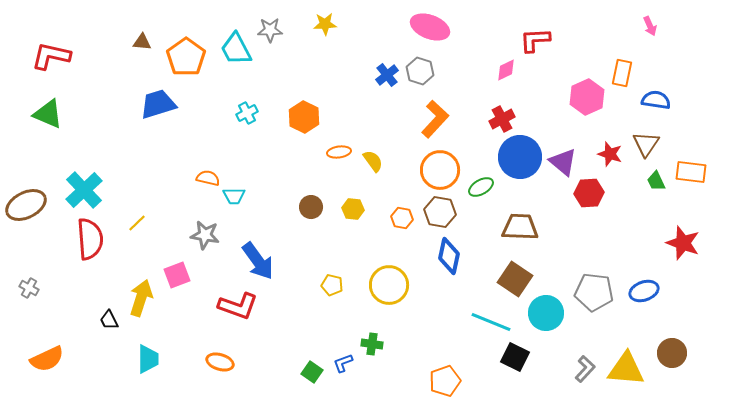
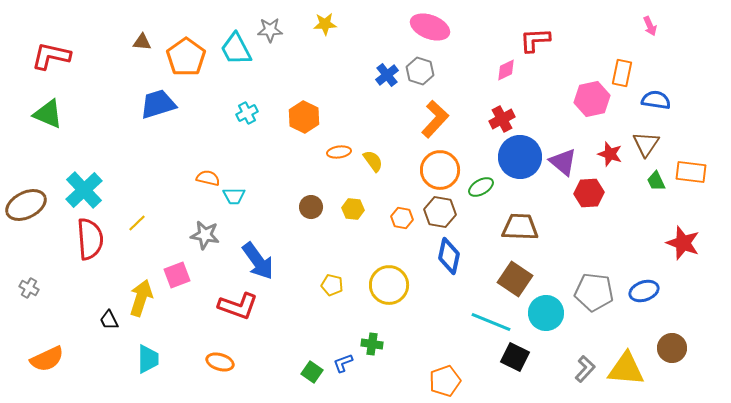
pink hexagon at (587, 97): moved 5 px right, 2 px down; rotated 12 degrees clockwise
brown circle at (672, 353): moved 5 px up
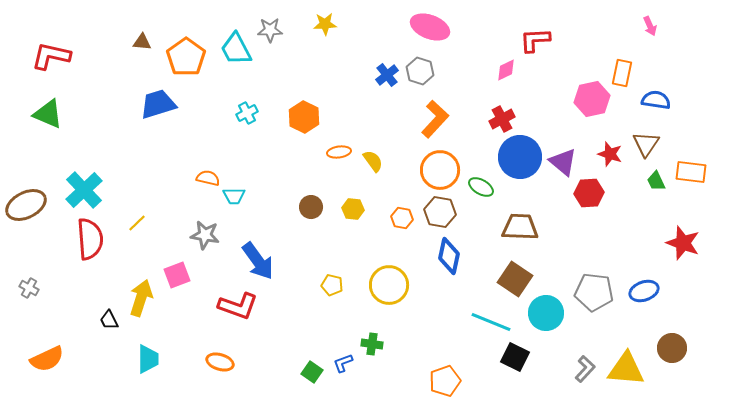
green ellipse at (481, 187): rotated 60 degrees clockwise
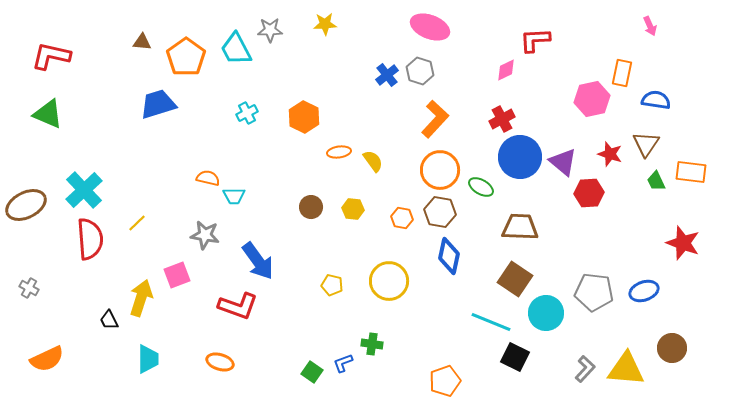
yellow circle at (389, 285): moved 4 px up
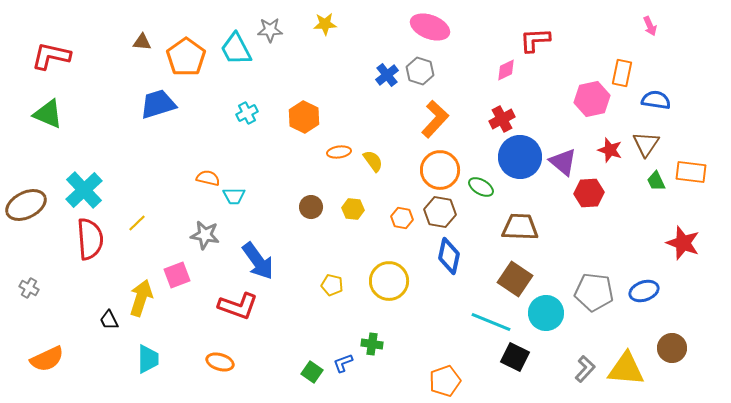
red star at (610, 154): moved 4 px up
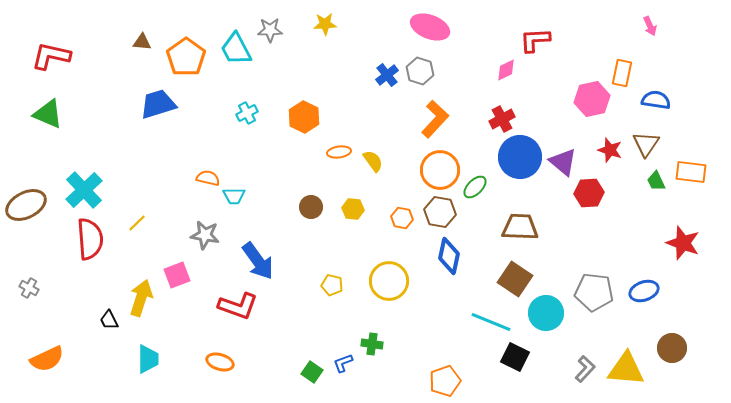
green ellipse at (481, 187): moved 6 px left; rotated 75 degrees counterclockwise
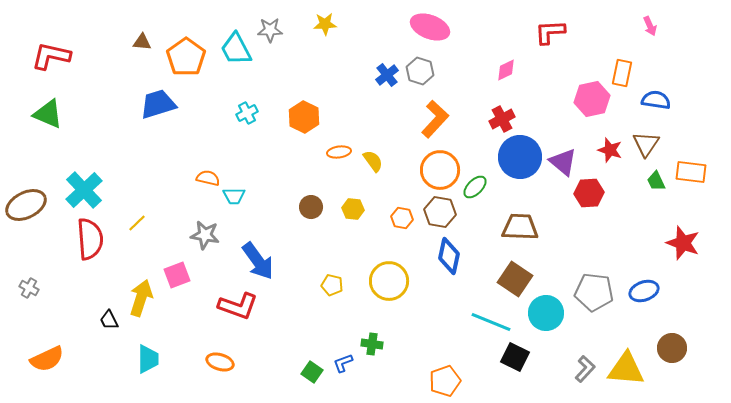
red L-shape at (535, 40): moved 15 px right, 8 px up
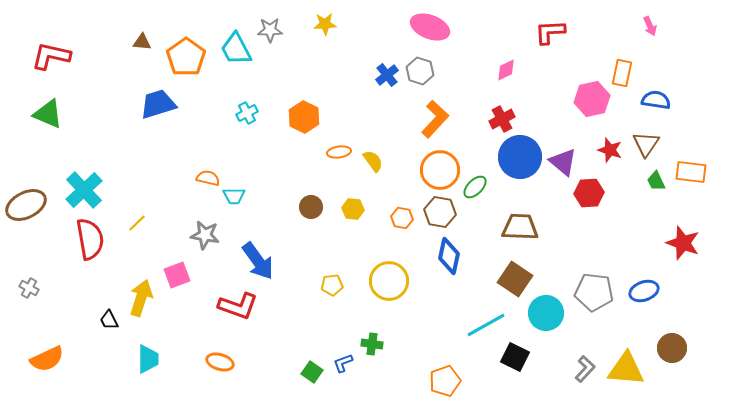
red semicircle at (90, 239): rotated 6 degrees counterclockwise
yellow pentagon at (332, 285): rotated 20 degrees counterclockwise
cyan line at (491, 322): moved 5 px left, 3 px down; rotated 51 degrees counterclockwise
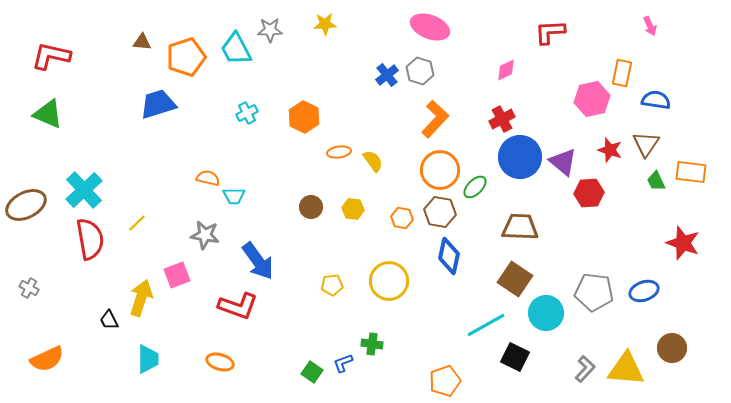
orange pentagon at (186, 57): rotated 18 degrees clockwise
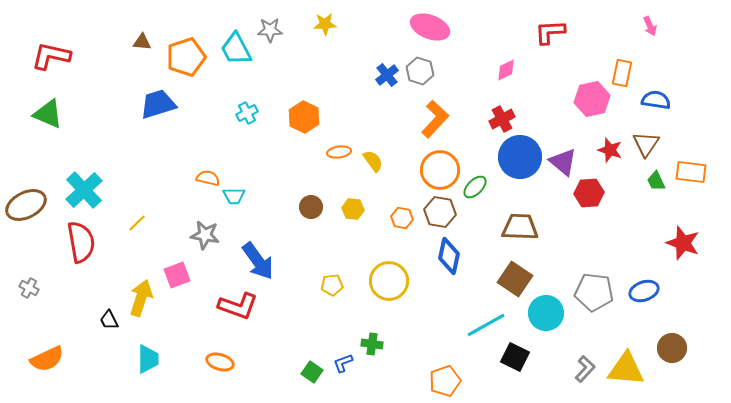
red semicircle at (90, 239): moved 9 px left, 3 px down
